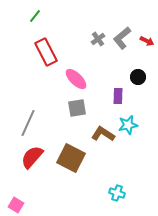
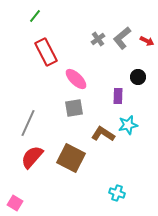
gray square: moved 3 px left
pink square: moved 1 px left, 2 px up
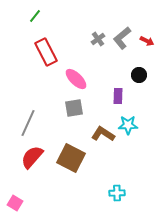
black circle: moved 1 px right, 2 px up
cyan star: rotated 12 degrees clockwise
cyan cross: rotated 21 degrees counterclockwise
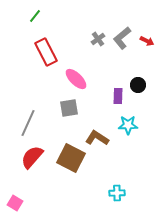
black circle: moved 1 px left, 10 px down
gray square: moved 5 px left
brown L-shape: moved 6 px left, 4 px down
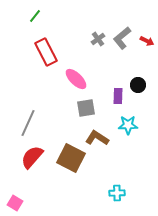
gray square: moved 17 px right
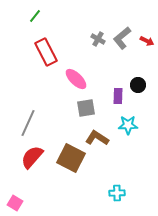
gray cross: rotated 24 degrees counterclockwise
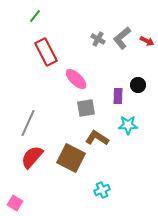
cyan cross: moved 15 px left, 3 px up; rotated 21 degrees counterclockwise
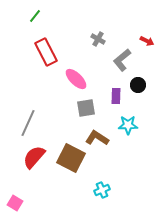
gray L-shape: moved 22 px down
purple rectangle: moved 2 px left
red semicircle: moved 2 px right
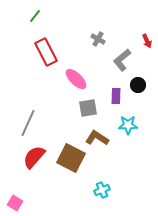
red arrow: rotated 40 degrees clockwise
gray square: moved 2 px right
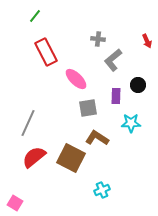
gray cross: rotated 24 degrees counterclockwise
gray L-shape: moved 9 px left
cyan star: moved 3 px right, 2 px up
red semicircle: rotated 10 degrees clockwise
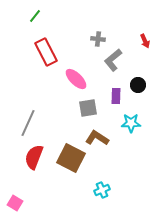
red arrow: moved 2 px left
red semicircle: rotated 30 degrees counterclockwise
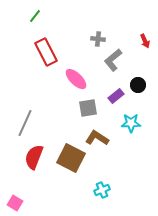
purple rectangle: rotated 49 degrees clockwise
gray line: moved 3 px left
